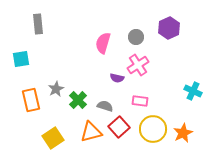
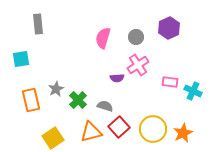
pink semicircle: moved 5 px up
purple semicircle: rotated 16 degrees counterclockwise
pink rectangle: moved 30 px right, 19 px up
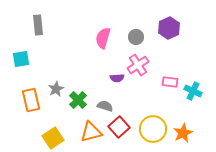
gray rectangle: moved 1 px down
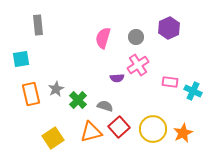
orange rectangle: moved 6 px up
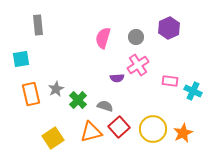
pink rectangle: moved 1 px up
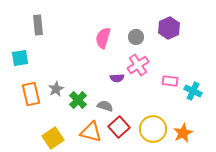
cyan square: moved 1 px left, 1 px up
orange triangle: rotated 30 degrees clockwise
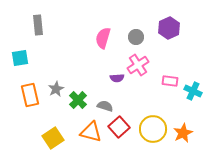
orange rectangle: moved 1 px left, 1 px down
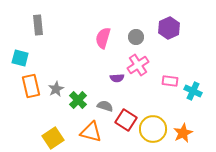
cyan square: rotated 24 degrees clockwise
orange rectangle: moved 1 px right, 9 px up
red square: moved 7 px right, 7 px up; rotated 15 degrees counterclockwise
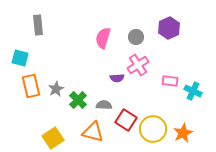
gray semicircle: moved 1 px left, 1 px up; rotated 14 degrees counterclockwise
orange triangle: moved 2 px right
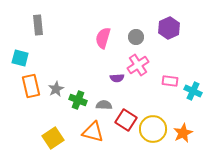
green cross: rotated 24 degrees counterclockwise
